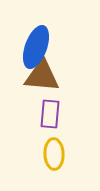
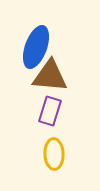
brown triangle: moved 8 px right
purple rectangle: moved 3 px up; rotated 12 degrees clockwise
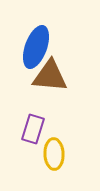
purple rectangle: moved 17 px left, 18 px down
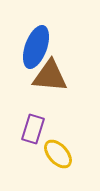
yellow ellipse: moved 4 px right; rotated 40 degrees counterclockwise
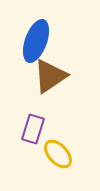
blue ellipse: moved 6 px up
brown triangle: rotated 39 degrees counterclockwise
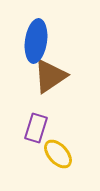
blue ellipse: rotated 12 degrees counterclockwise
purple rectangle: moved 3 px right, 1 px up
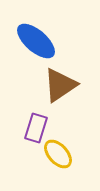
blue ellipse: rotated 57 degrees counterclockwise
brown triangle: moved 10 px right, 9 px down
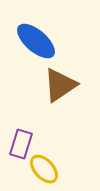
purple rectangle: moved 15 px left, 16 px down
yellow ellipse: moved 14 px left, 15 px down
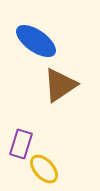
blue ellipse: rotated 6 degrees counterclockwise
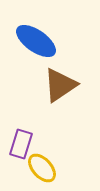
yellow ellipse: moved 2 px left, 1 px up
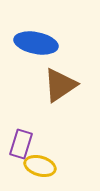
blue ellipse: moved 2 px down; rotated 24 degrees counterclockwise
yellow ellipse: moved 2 px left, 2 px up; rotated 32 degrees counterclockwise
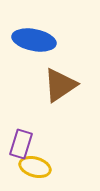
blue ellipse: moved 2 px left, 3 px up
yellow ellipse: moved 5 px left, 1 px down
